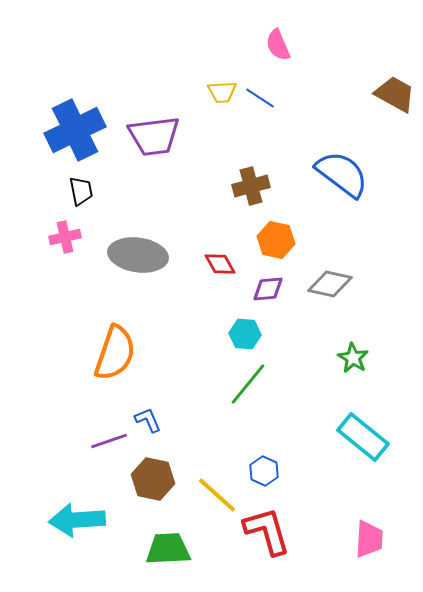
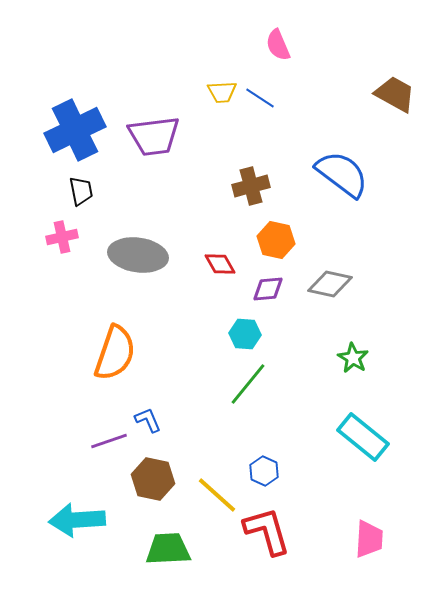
pink cross: moved 3 px left
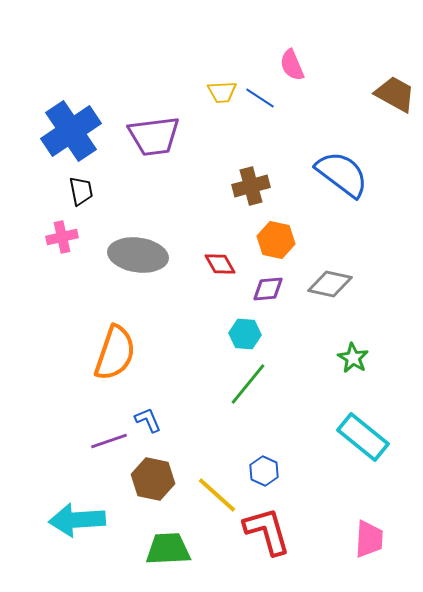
pink semicircle: moved 14 px right, 20 px down
blue cross: moved 4 px left, 1 px down; rotated 8 degrees counterclockwise
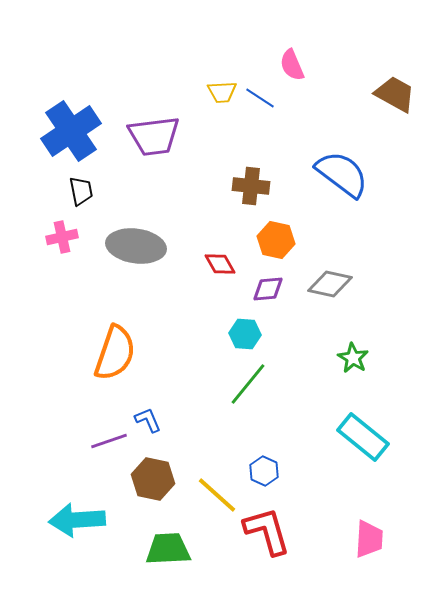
brown cross: rotated 21 degrees clockwise
gray ellipse: moved 2 px left, 9 px up
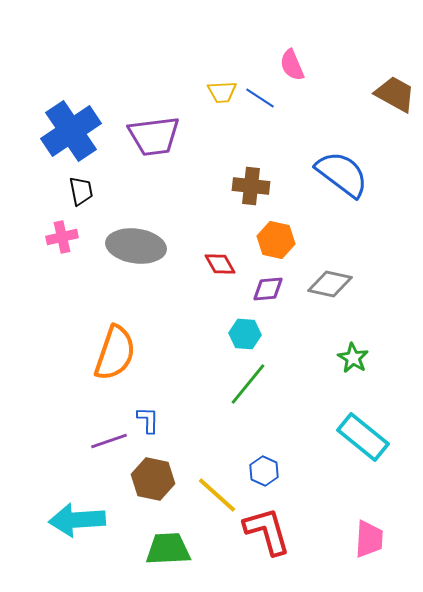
blue L-shape: rotated 24 degrees clockwise
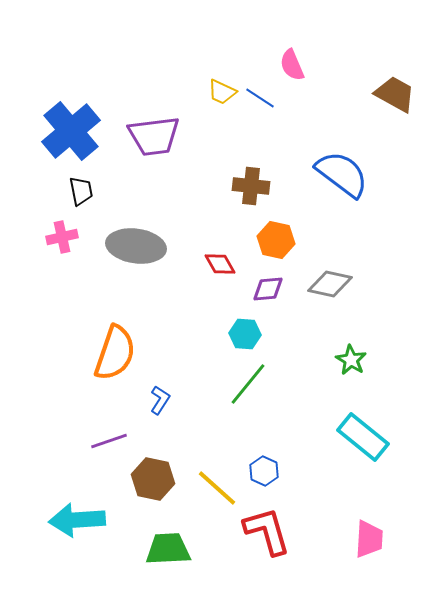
yellow trapezoid: rotated 28 degrees clockwise
blue cross: rotated 6 degrees counterclockwise
green star: moved 2 px left, 2 px down
blue L-shape: moved 12 px right, 20 px up; rotated 32 degrees clockwise
yellow line: moved 7 px up
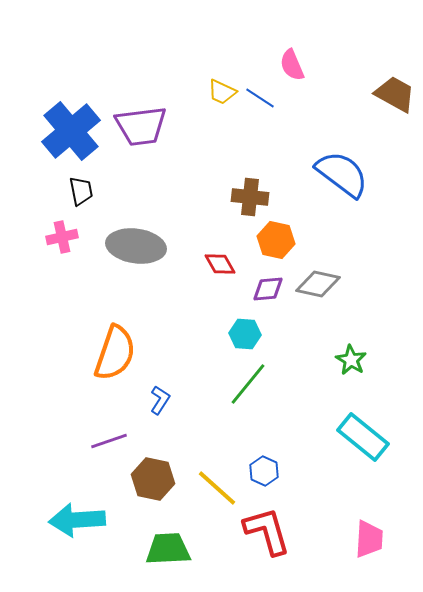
purple trapezoid: moved 13 px left, 10 px up
brown cross: moved 1 px left, 11 px down
gray diamond: moved 12 px left
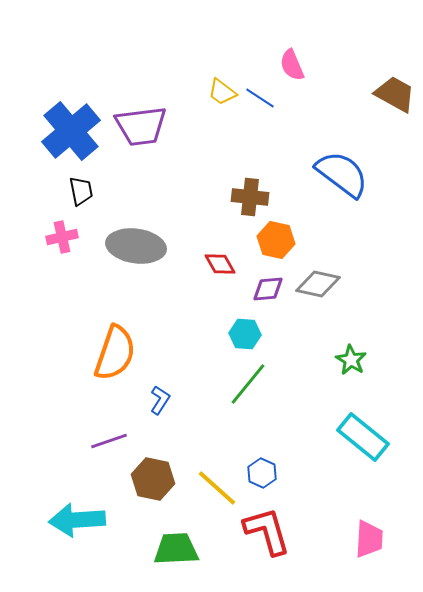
yellow trapezoid: rotated 12 degrees clockwise
blue hexagon: moved 2 px left, 2 px down
green trapezoid: moved 8 px right
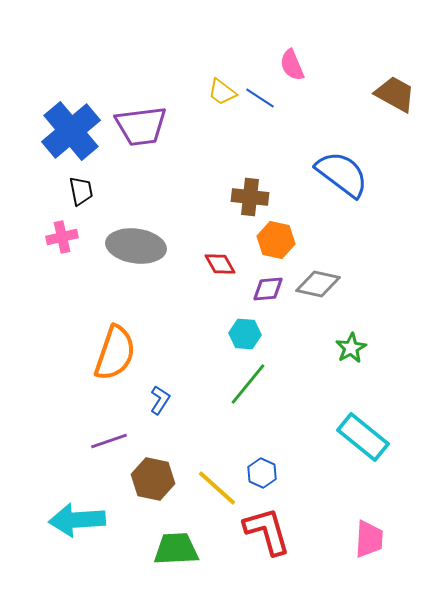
green star: moved 12 px up; rotated 12 degrees clockwise
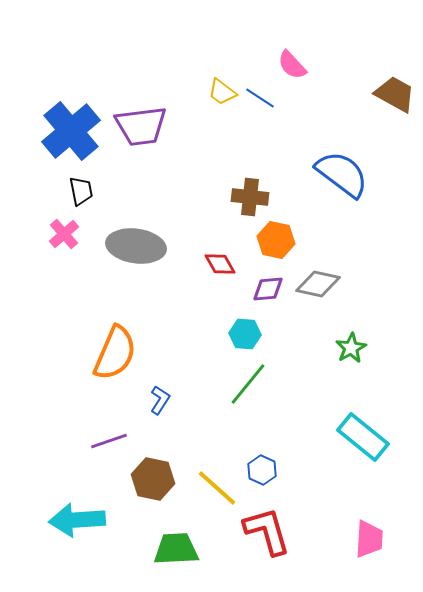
pink semicircle: rotated 20 degrees counterclockwise
pink cross: moved 2 px right, 3 px up; rotated 28 degrees counterclockwise
orange semicircle: rotated 4 degrees clockwise
blue hexagon: moved 3 px up
